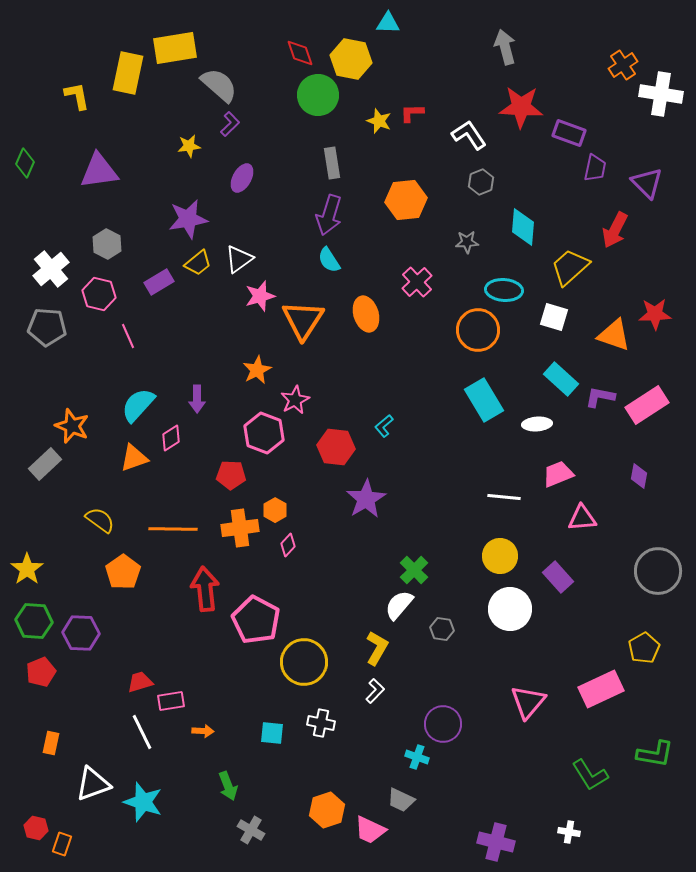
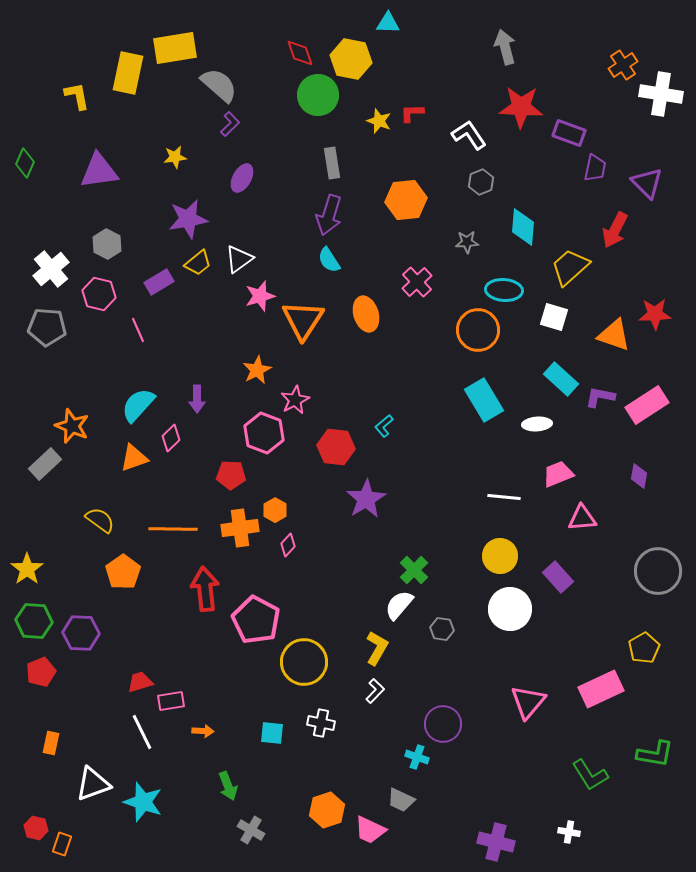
yellow star at (189, 146): moved 14 px left, 11 px down
pink line at (128, 336): moved 10 px right, 6 px up
pink diamond at (171, 438): rotated 12 degrees counterclockwise
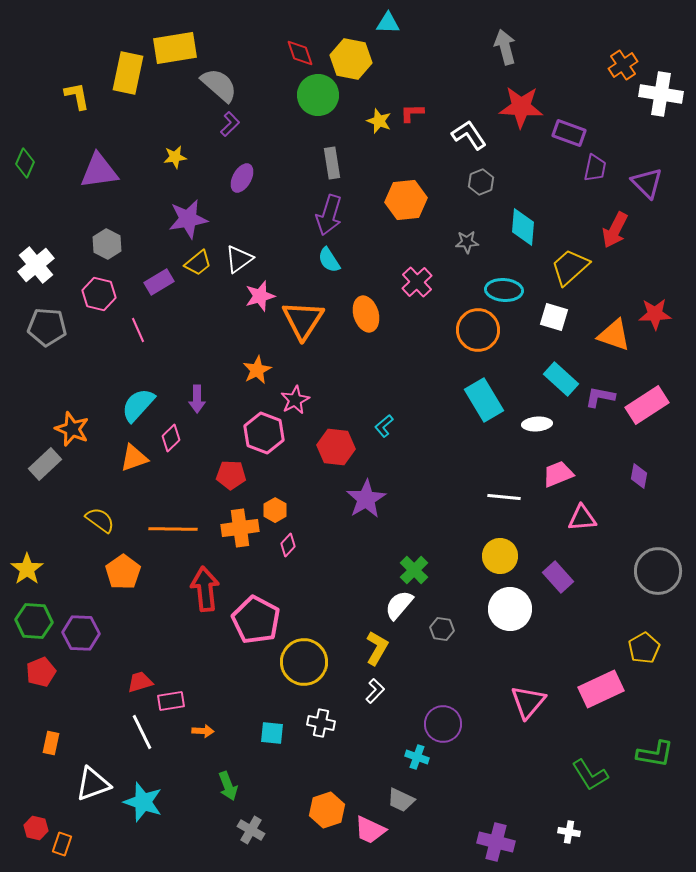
white cross at (51, 269): moved 15 px left, 4 px up
orange star at (72, 426): moved 3 px down
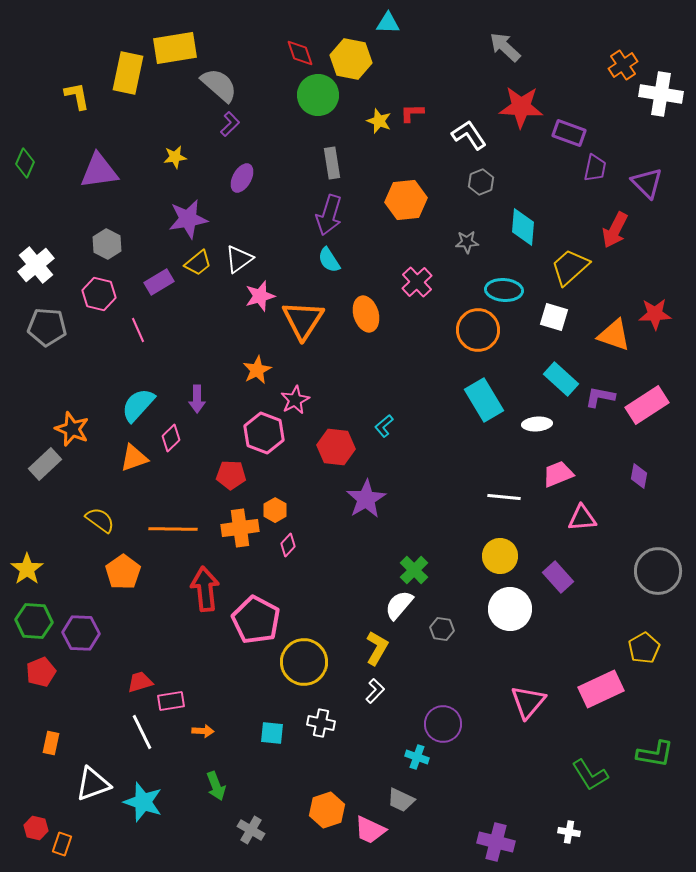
gray arrow at (505, 47): rotated 32 degrees counterclockwise
green arrow at (228, 786): moved 12 px left
